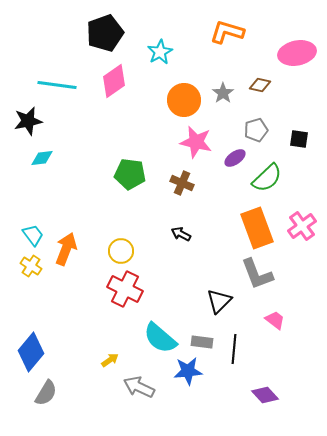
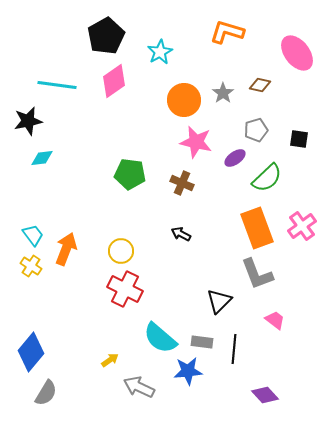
black pentagon: moved 1 px right, 3 px down; rotated 9 degrees counterclockwise
pink ellipse: rotated 63 degrees clockwise
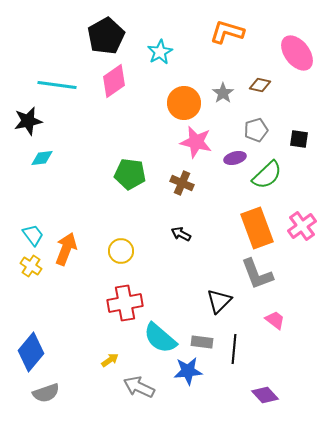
orange circle: moved 3 px down
purple ellipse: rotated 20 degrees clockwise
green semicircle: moved 3 px up
red cross: moved 14 px down; rotated 36 degrees counterclockwise
gray semicircle: rotated 40 degrees clockwise
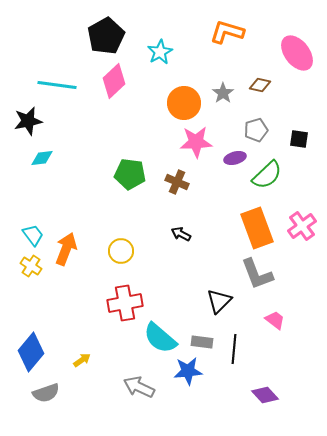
pink diamond: rotated 8 degrees counterclockwise
pink star: rotated 16 degrees counterclockwise
brown cross: moved 5 px left, 1 px up
yellow arrow: moved 28 px left
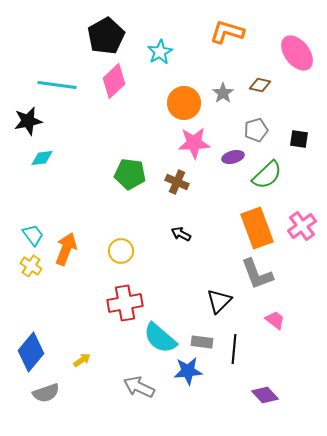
pink star: moved 2 px left, 1 px down
purple ellipse: moved 2 px left, 1 px up
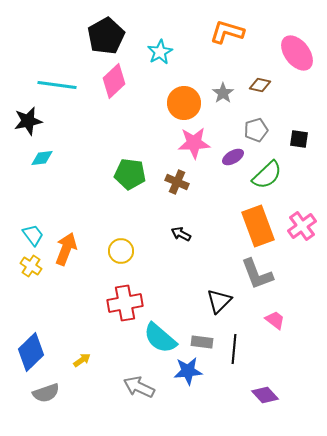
purple ellipse: rotated 15 degrees counterclockwise
orange rectangle: moved 1 px right, 2 px up
blue diamond: rotated 6 degrees clockwise
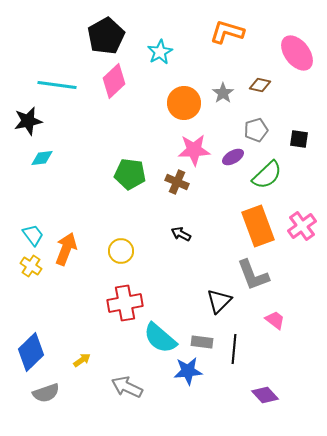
pink star: moved 7 px down
gray L-shape: moved 4 px left, 1 px down
gray arrow: moved 12 px left
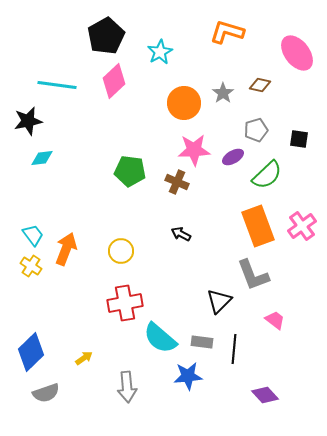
green pentagon: moved 3 px up
yellow arrow: moved 2 px right, 2 px up
blue star: moved 5 px down
gray arrow: rotated 120 degrees counterclockwise
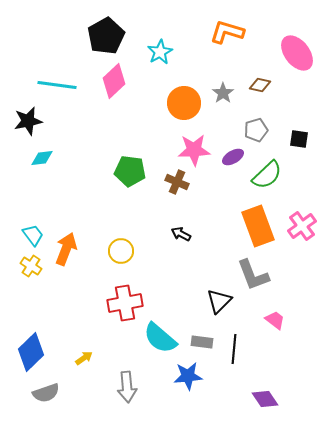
purple diamond: moved 4 px down; rotated 8 degrees clockwise
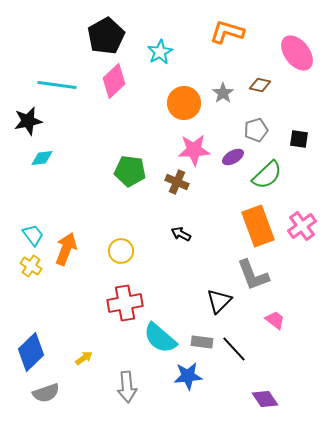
black line: rotated 48 degrees counterclockwise
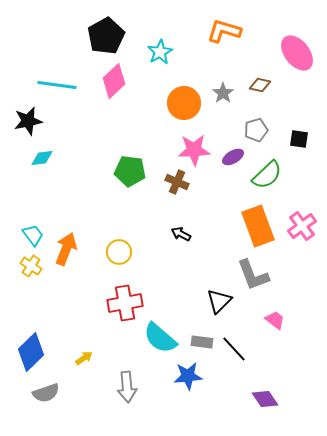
orange L-shape: moved 3 px left, 1 px up
yellow circle: moved 2 px left, 1 px down
